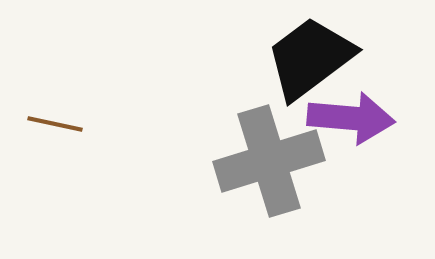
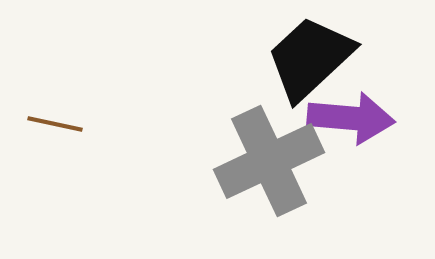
black trapezoid: rotated 6 degrees counterclockwise
gray cross: rotated 8 degrees counterclockwise
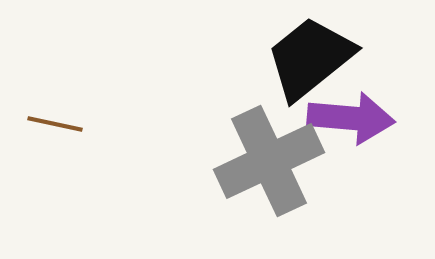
black trapezoid: rotated 4 degrees clockwise
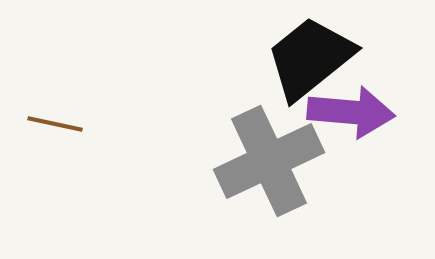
purple arrow: moved 6 px up
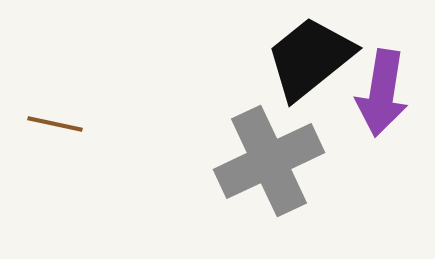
purple arrow: moved 31 px right, 19 px up; rotated 94 degrees clockwise
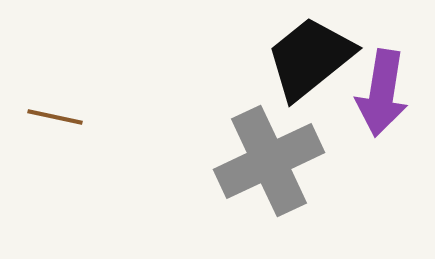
brown line: moved 7 px up
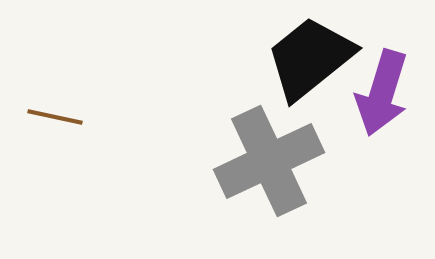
purple arrow: rotated 8 degrees clockwise
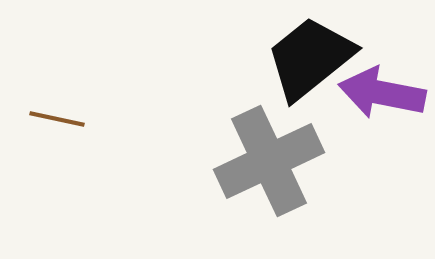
purple arrow: rotated 84 degrees clockwise
brown line: moved 2 px right, 2 px down
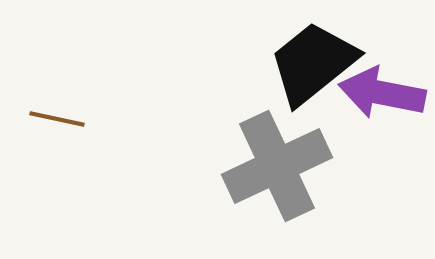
black trapezoid: moved 3 px right, 5 px down
gray cross: moved 8 px right, 5 px down
